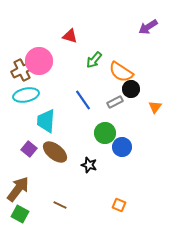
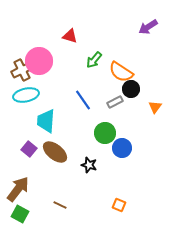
blue circle: moved 1 px down
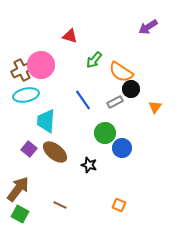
pink circle: moved 2 px right, 4 px down
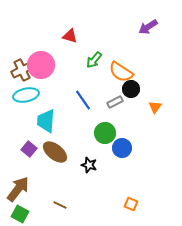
orange square: moved 12 px right, 1 px up
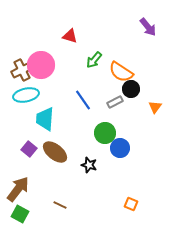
purple arrow: rotated 96 degrees counterclockwise
cyan trapezoid: moved 1 px left, 2 px up
blue circle: moved 2 px left
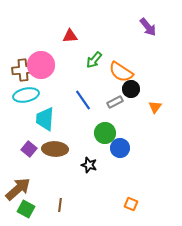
red triangle: rotated 21 degrees counterclockwise
brown cross: moved 1 px right; rotated 20 degrees clockwise
brown ellipse: moved 3 px up; rotated 35 degrees counterclockwise
brown arrow: rotated 12 degrees clockwise
brown line: rotated 72 degrees clockwise
green square: moved 6 px right, 5 px up
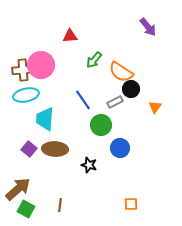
green circle: moved 4 px left, 8 px up
orange square: rotated 24 degrees counterclockwise
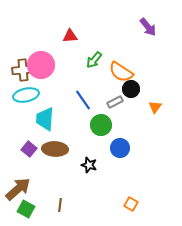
orange square: rotated 32 degrees clockwise
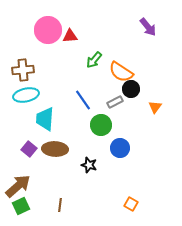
pink circle: moved 7 px right, 35 px up
brown arrow: moved 3 px up
green square: moved 5 px left, 3 px up; rotated 36 degrees clockwise
